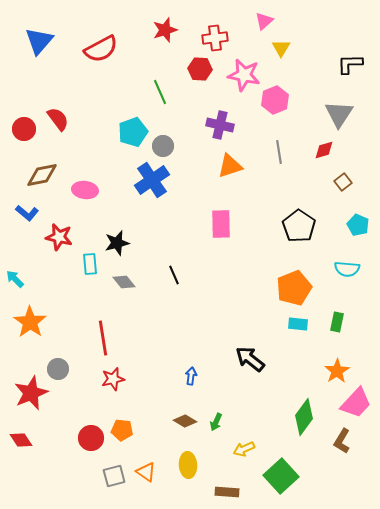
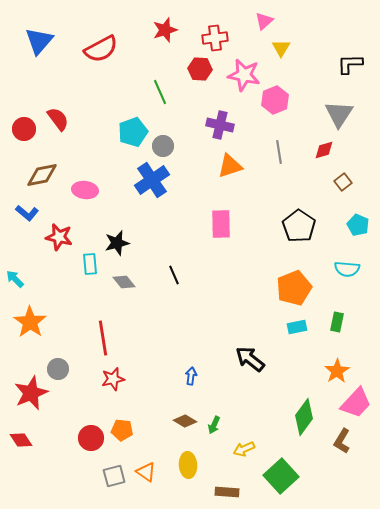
cyan rectangle at (298, 324): moved 1 px left, 3 px down; rotated 18 degrees counterclockwise
green arrow at (216, 422): moved 2 px left, 3 px down
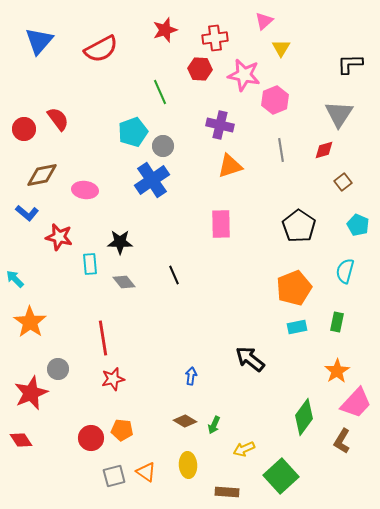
gray line at (279, 152): moved 2 px right, 2 px up
black star at (117, 243): moved 3 px right, 1 px up; rotated 15 degrees clockwise
cyan semicircle at (347, 269): moved 2 px left, 2 px down; rotated 100 degrees clockwise
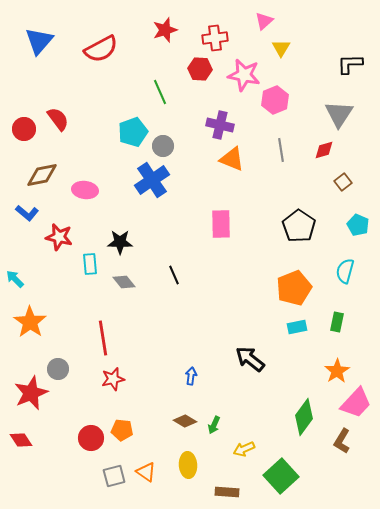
orange triangle at (230, 166): moved 2 px right, 7 px up; rotated 40 degrees clockwise
